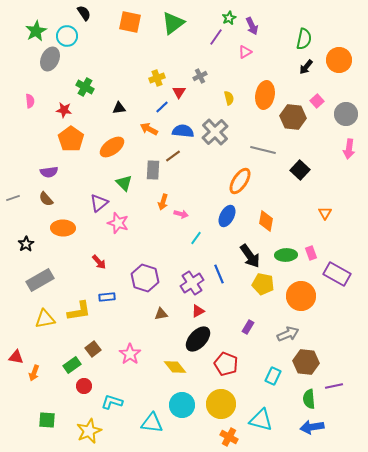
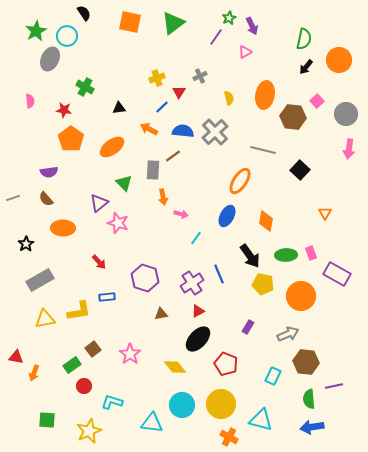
orange arrow at (163, 202): moved 5 px up; rotated 28 degrees counterclockwise
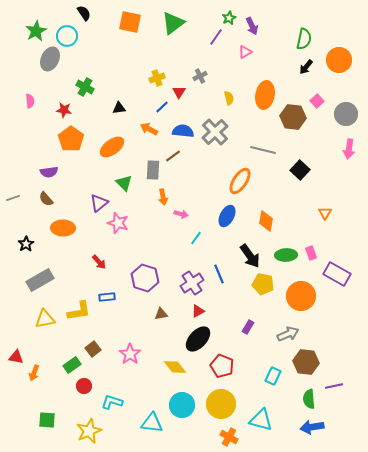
red pentagon at (226, 364): moved 4 px left, 2 px down
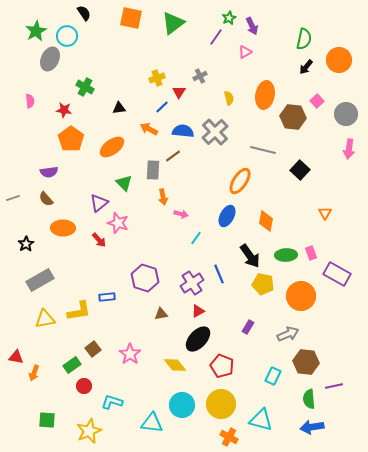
orange square at (130, 22): moved 1 px right, 4 px up
red arrow at (99, 262): moved 22 px up
yellow diamond at (175, 367): moved 2 px up
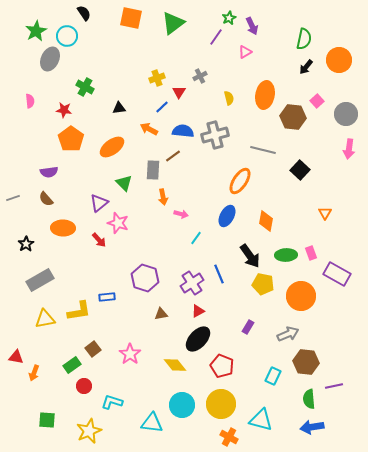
gray cross at (215, 132): moved 3 px down; rotated 28 degrees clockwise
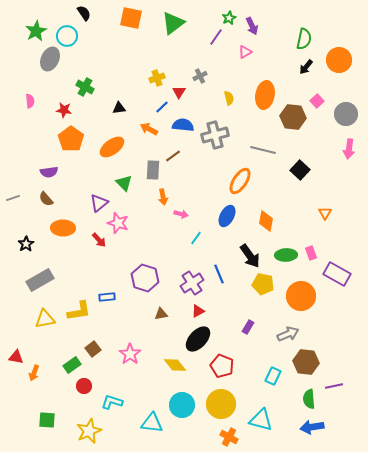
blue semicircle at (183, 131): moved 6 px up
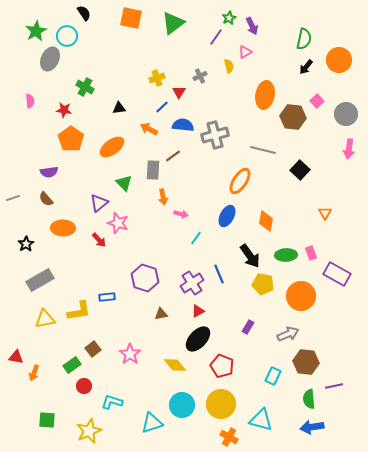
yellow semicircle at (229, 98): moved 32 px up
cyan triangle at (152, 423): rotated 25 degrees counterclockwise
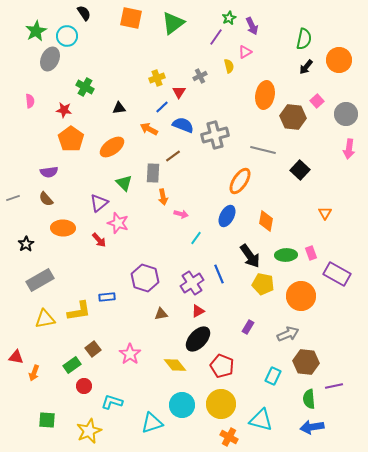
blue semicircle at (183, 125): rotated 15 degrees clockwise
gray rectangle at (153, 170): moved 3 px down
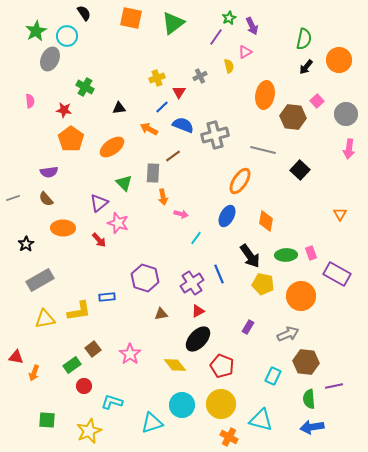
orange triangle at (325, 213): moved 15 px right, 1 px down
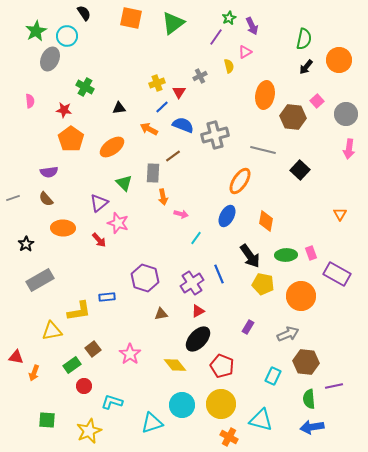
yellow cross at (157, 78): moved 5 px down
yellow triangle at (45, 319): moved 7 px right, 12 px down
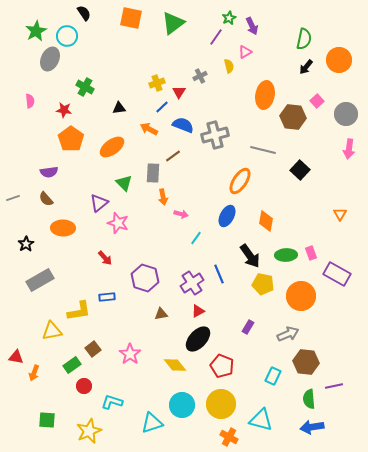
red arrow at (99, 240): moved 6 px right, 18 px down
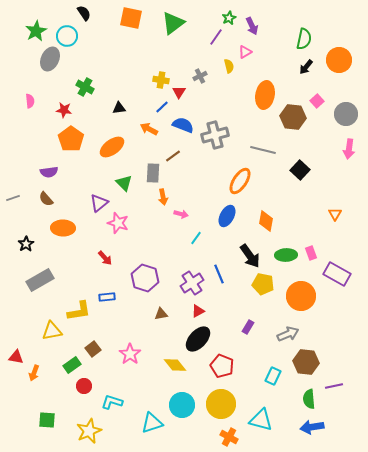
yellow cross at (157, 83): moved 4 px right, 3 px up; rotated 28 degrees clockwise
orange triangle at (340, 214): moved 5 px left
